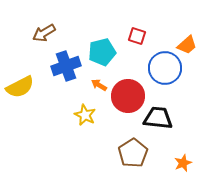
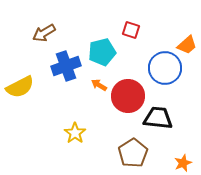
red square: moved 6 px left, 6 px up
yellow star: moved 10 px left, 18 px down; rotated 10 degrees clockwise
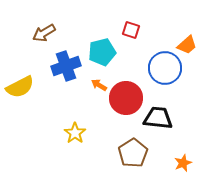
red circle: moved 2 px left, 2 px down
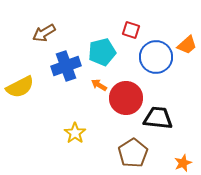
blue circle: moved 9 px left, 11 px up
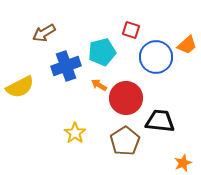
black trapezoid: moved 2 px right, 3 px down
brown pentagon: moved 8 px left, 12 px up
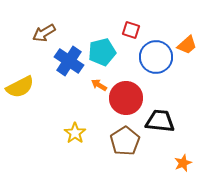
blue cross: moved 3 px right, 5 px up; rotated 36 degrees counterclockwise
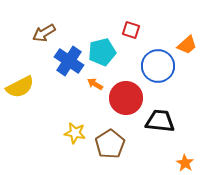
blue circle: moved 2 px right, 9 px down
orange arrow: moved 4 px left, 1 px up
yellow star: rotated 25 degrees counterclockwise
brown pentagon: moved 15 px left, 3 px down
orange star: moved 2 px right; rotated 18 degrees counterclockwise
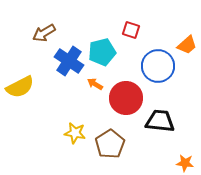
orange star: rotated 24 degrees counterclockwise
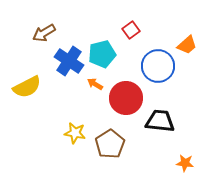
red square: rotated 36 degrees clockwise
cyan pentagon: moved 2 px down
yellow semicircle: moved 7 px right
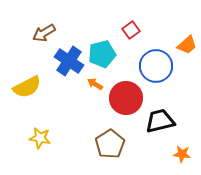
blue circle: moved 2 px left
black trapezoid: rotated 20 degrees counterclockwise
yellow star: moved 35 px left, 5 px down
orange star: moved 3 px left, 9 px up
